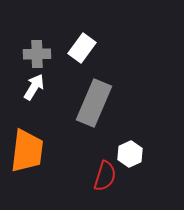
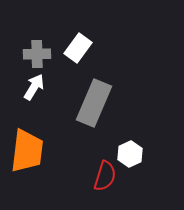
white rectangle: moved 4 px left
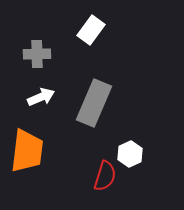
white rectangle: moved 13 px right, 18 px up
white arrow: moved 7 px right, 10 px down; rotated 36 degrees clockwise
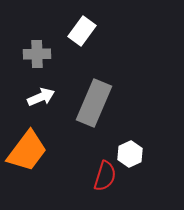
white rectangle: moved 9 px left, 1 px down
orange trapezoid: rotated 30 degrees clockwise
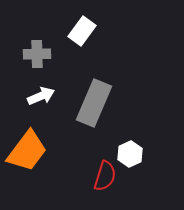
white arrow: moved 1 px up
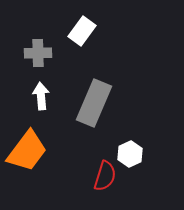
gray cross: moved 1 px right, 1 px up
white arrow: rotated 72 degrees counterclockwise
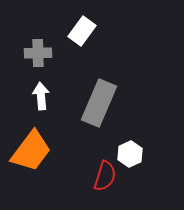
gray rectangle: moved 5 px right
orange trapezoid: moved 4 px right
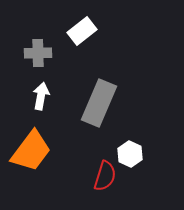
white rectangle: rotated 16 degrees clockwise
white arrow: rotated 16 degrees clockwise
white hexagon: rotated 10 degrees counterclockwise
